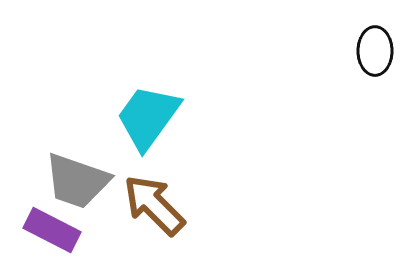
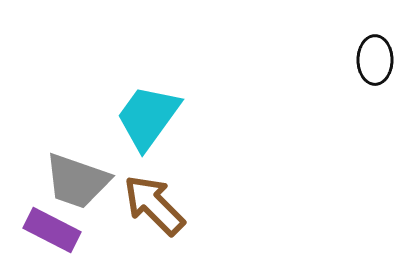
black ellipse: moved 9 px down
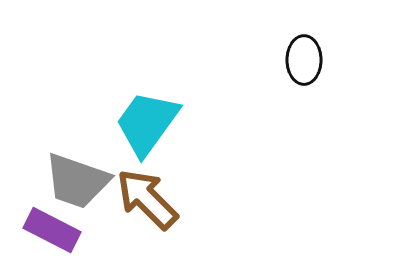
black ellipse: moved 71 px left
cyan trapezoid: moved 1 px left, 6 px down
brown arrow: moved 7 px left, 6 px up
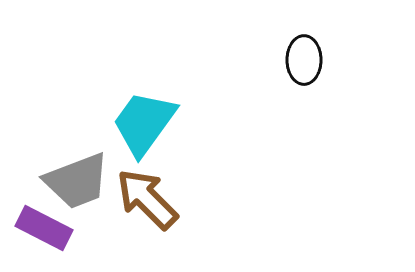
cyan trapezoid: moved 3 px left
gray trapezoid: rotated 40 degrees counterclockwise
purple rectangle: moved 8 px left, 2 px up
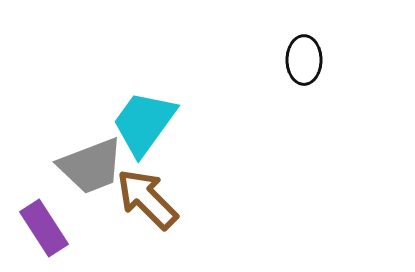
gray trapezoid: moved 14 px right, 15 px up
purple rectangle: rotated 30 degrees clockwise
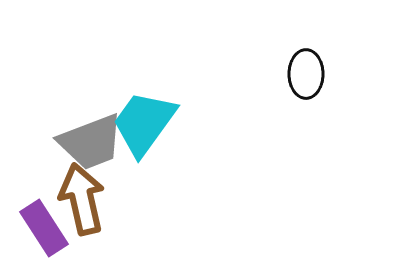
black ellipse: moved 2 px right, 14 px down
gray trapezoid: moved 24 px up
brown arrow: moved 65 px left; rotated 32 degrees clockwise
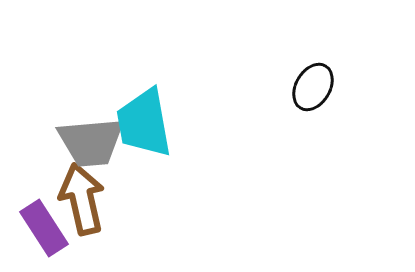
black ellipse: moved 7 px right, 13 px down; rotated 30 degrees clockwise
cyan trapezoid: rotated 46 degrees counterclockwise
gray trapezoid: rotated 16 degrees clockwise
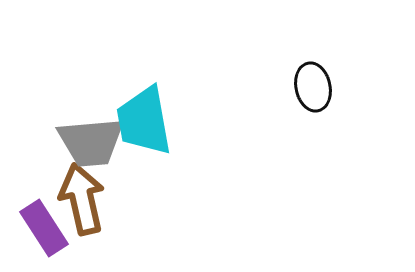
black ellipse: rotated 42 degrees counterclockwise
cyan trapezoid: moved 2 px up
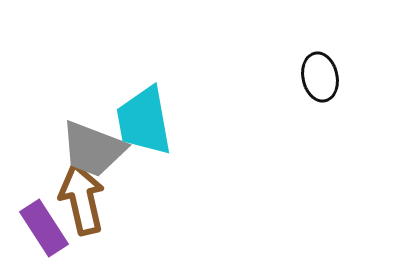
black ellipse: moved 7 px right, 10 px up
gray trapezoid: moved 2 px right, 7 px down; rotated 26 degrees clockwise
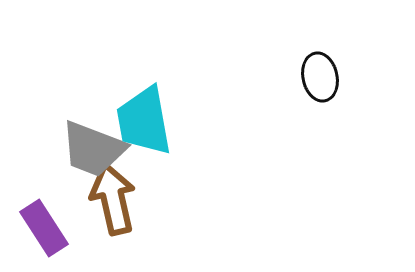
brown arrow: moved 31 px right
